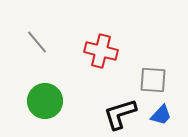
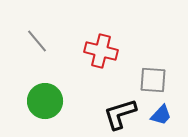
gray line: moved 1 px up
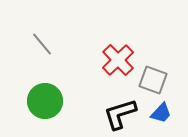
gray line: moved 5 px right, 3 px down
red cross: moved 17 px right, 9 px down; rotated 32 degrees clockwise
gray square: rotated 16 degrees clockwise
blue trapezoid: moved 2 px up
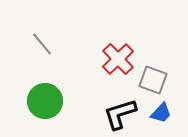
red cross: moved 1 px up
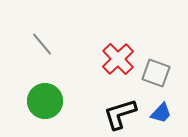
gray square: moved 3 px right, 7 px up
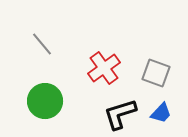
red cross: moved 14 px left, 9 px down; rotated 8 degrees clockwise
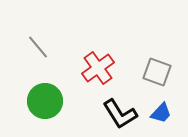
gray line: moved 4 px left, 3 px down
red cross: moved 6 px left
gray square: moved 1 px right, 1 px up
black L-shape: rotated 105 degrees counterclockwise
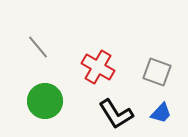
red cross: moved 1 px up; rotated 24 degrees counterclockwise
black L-shape: moved 4 px left
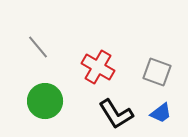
blue trapezoid: rotated 10 degrees clockwise
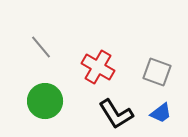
gray line: moved 3 px right
